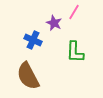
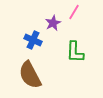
purple star: moved 1 px left; rotated 21 degrees clockwise
brown semicircle: moved 2 px right, 1 px up
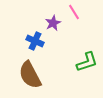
pink line: rotated 63 degrees counterclockwise
blue cross: moved 2 px right, 1 px down
green L-shape: moved 12 px right, 10 px down; rotated 110 degrees counterclockwise
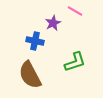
pink line: moved 1 px right, 1 px up; rotated 28 degrees counterclockwise
blue cross: rotated 12 degrees counterclockwise
green L-shape: moved 12 px left
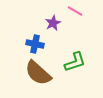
blue cross: moved 3 px down
brown semicircle: moved 8 px right, 2 px up; rotated 20 degrees counterclockwise
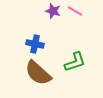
purple star: moved 12 px up; rotated 28 degrees counterclockwise
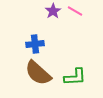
purple star: rotated 21 degrees clockwise
blue cross: rotated 18 degrees counterclockwise
green L-shape: moved 15 px down; rotated 15 degrees clockwise
